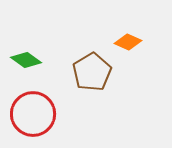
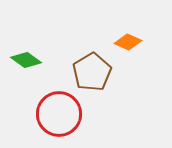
red circle: moved 26 px right
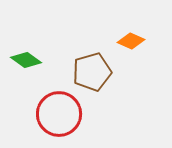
orange diamond: moved 3 px right, 1 px up
brown pentagon: rotated 15 degrees clockwise
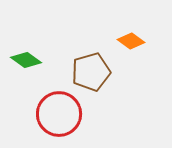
orange diamond: rotated 12 degrees clockwise
brown pentagon: moved 1 px left
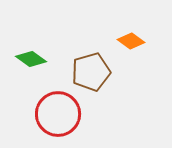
green diamond: moved 5 px right, 1 px up
red circle: moved 1 px left
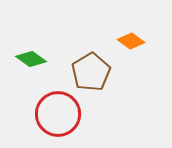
brown pentagon: rotated 15 degrees counterclockwise
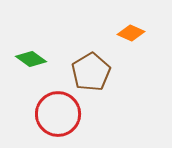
orange diamond: moved 8 px up; rotated 12 degrees counterclockwise
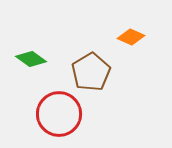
orange diamond: moved 4 px down
red circle: moved 1 px right
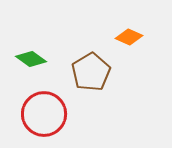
orange diamond: moved 2 px left
red circle: moved 15 px left
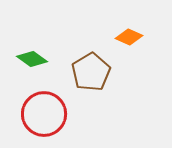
green diamond: moved 1 px right
